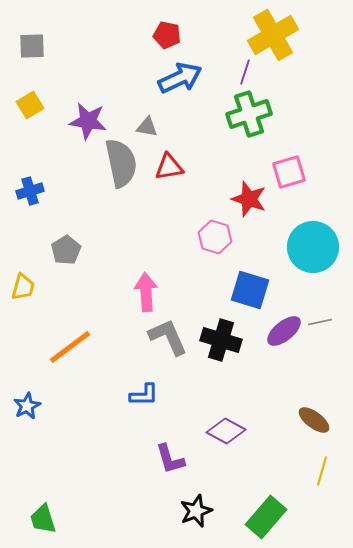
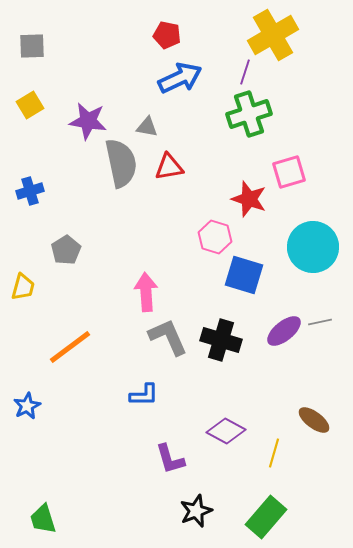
blue square: moved 6 px left, 15 px up
yellow line: moved 48 px left, 18 px up
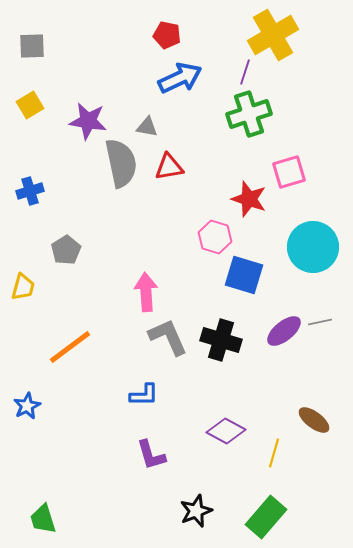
purple L-shape: moved 19 px left, 4 px up
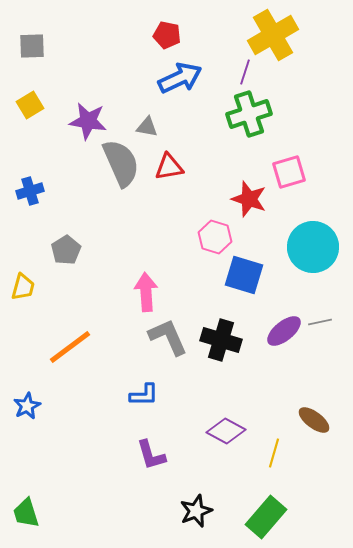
gray semicircle: rotated 12 degrees counterclockwise
green trapezoid: moved 17 px left, 6 px up
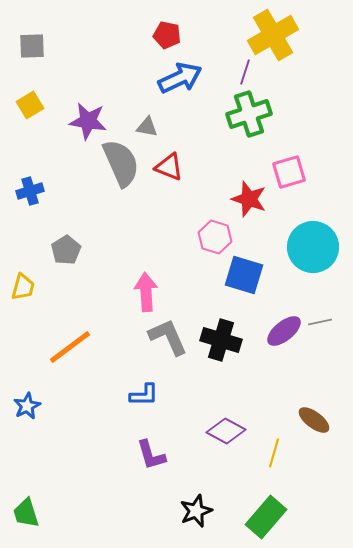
red triangle: rotated 32 degrees clockwise
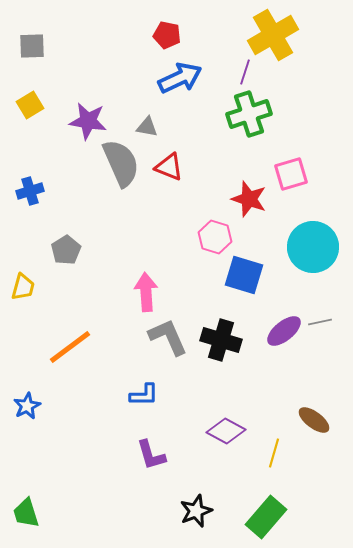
pink square: moved 2 px right, 2 px down
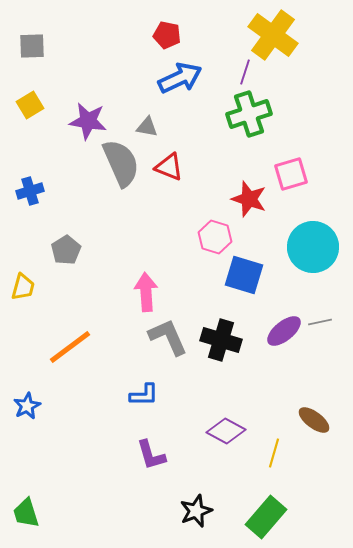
yellow cross: rotated 24 degrees counterclockwise
